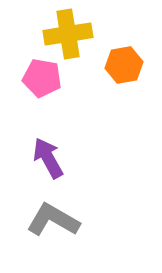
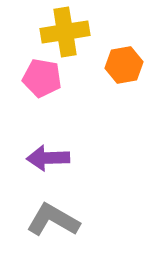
yellow cross: moved 3 px left, 2 px up
purple arrow: rotated 63 degrees counterclockwise
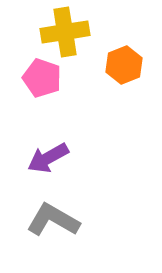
orange hexagon: rotated 12 degrees counterclockwise
pink pentagon: rotated 9 degrees clockwise
purple arrow: rotated 27 degrees counterclockwise
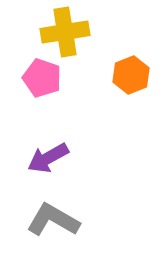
orange hexagon: moved 7 px right, 10 px down
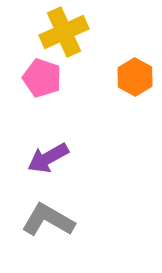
yellow cross: moved 1 px left; rotated 15 degrees counterclockwise
orange hexagon: moved 4 px right, 2 px down; rotated 9 degrees counterclockwise
gray L-shape: moved 5 px left
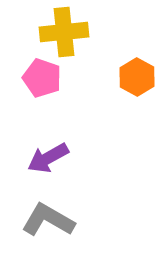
yellow cross: rotated 18 degrees clockwise
orange hexagon: moved 2 px right
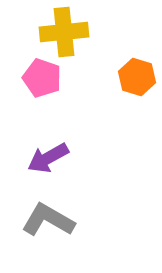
orange hexagon: rotated 12 degrees counterclockwise
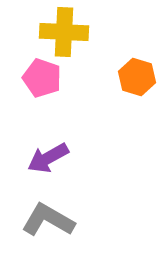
yellow cross: rotated 9 degrees clockwise
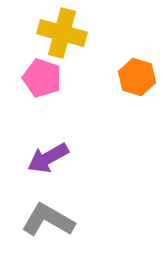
yellow cross: moved 2 px left, 1 px down; rotated 12 degrees clockwise
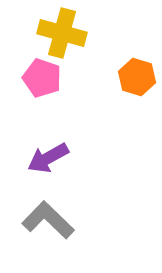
gray L-shape: rotated 14 degrees clockwise
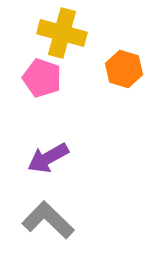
orange hexagon: moved 13 px left, 8 px up
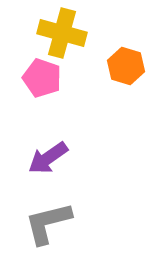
orange hexagon: moved 2 px right, 3 px up
purple arrow: rotated 6 degrees counterclockwise
gray L-shape: moved 3 px down; rotated 58 degrees counterclockwise
